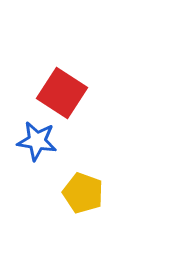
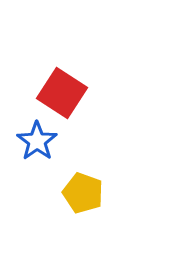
blue star: rotated 27 degrees clockwise
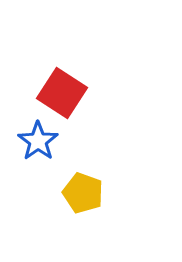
blue star: moved 1 px right
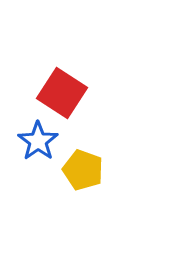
yellow pentagon: moved 23 px up
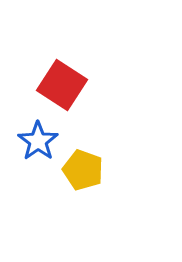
red square: moved 8 px up
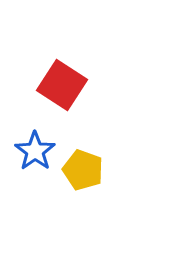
blue star: moved 3 px left, 10 px down
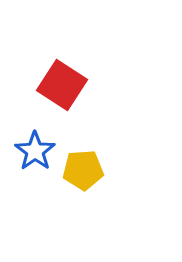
yellow pentagon: rotated 24 degrees counterclockwise
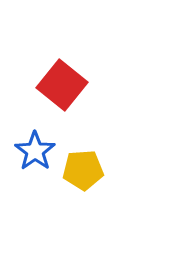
red square: rotated 6 degrees clockwise
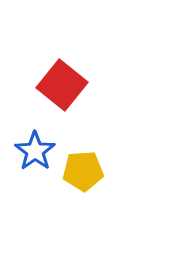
yellow pentagon: moved 1 px down
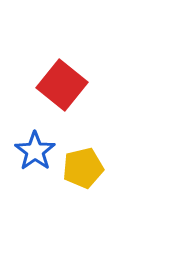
yellow pentagon: moved 3 px up; rotated 9 degrees counterclockwise
